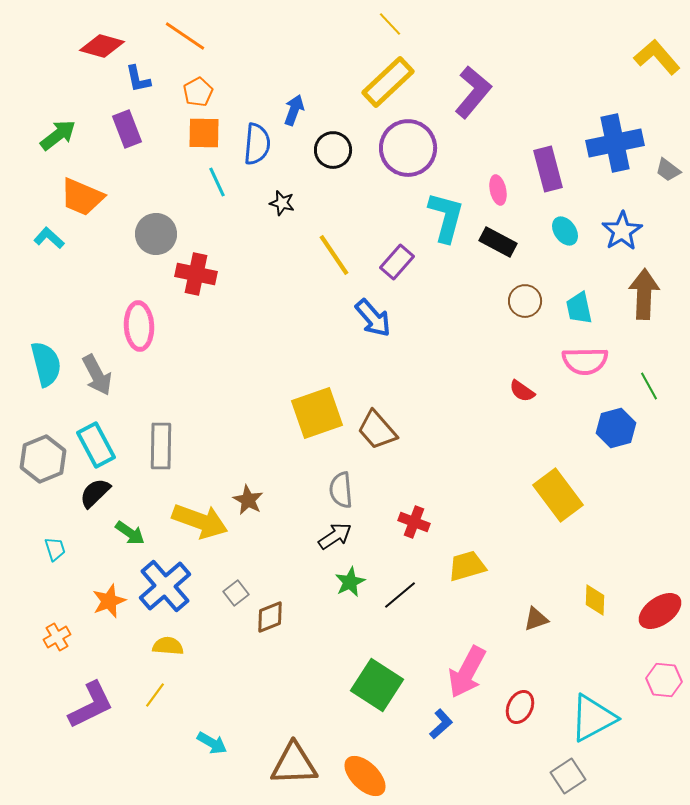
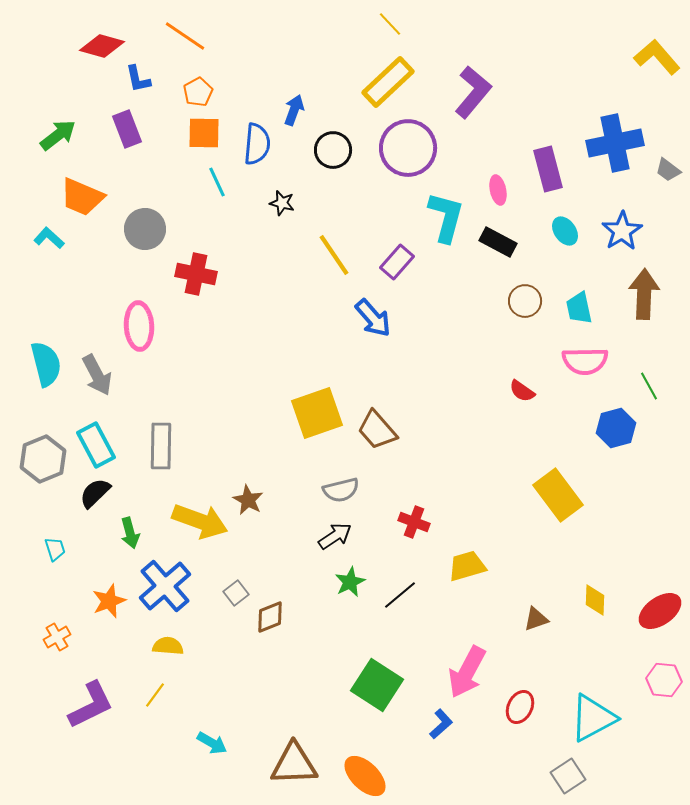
gray circle at (156, 234): moved 11 px left, 5 px up
gray semicircle at (341, 490): rotated 99 degrees counterclockwise
green arrow at (130, 533): rotated 40 degrees clockwise
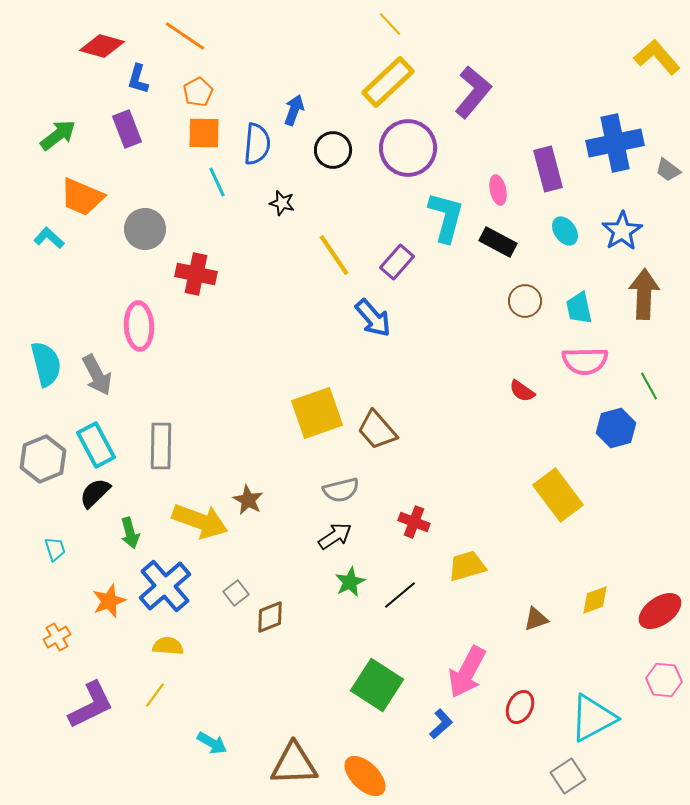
blue L-shape at (138, 79): rotated 28 degrees clockwise
yellow diamond at (595, 600): rotated 68 degrees clockwise
